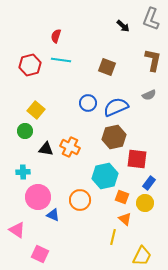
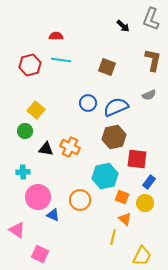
red semicircle: rotated 72 degrees clockwise
blue rectangle: moved 1 px up
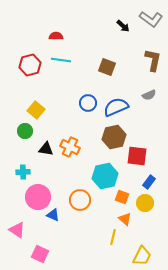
gray L-shape: rotated 75 degrees counterclockwise
red square: moved 3 px up
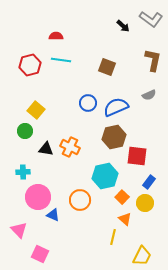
orange square: rotated 24 degrees clockwise
pink triangle: moved 2 px right; rotated 12 degrees clockwise
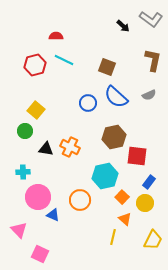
cyan line: moved 3 px right; rotated 18 degrees clockwise
red hexagon: moved 5 px right
blue semicircle: moved 10 px up; rotated 115 degrees counterclockwise
yellow trapezoid: moved 11 px right, 16 px up
